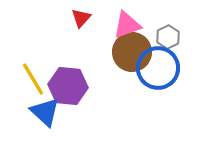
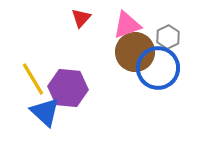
brown circle: moved 3 px right
purple hexagon: moved 2 px down
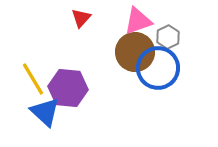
pink triangle: moved 11 px right, 4 px up
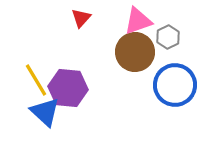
blue circle: moved 17 px right, 17 px down
yellow line: moved 3 px right, 1 px down
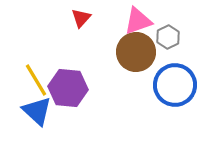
brown circle: moved 1 px right
blue triangle: moved 8 px left, 1 px up
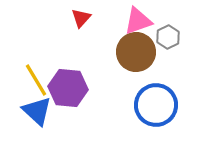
blue circle: moved 19 px left, 20 px down
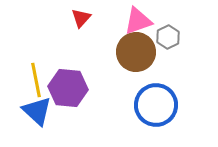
yellow line: rotated 20 degrees clockwise
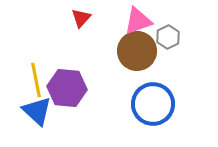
brown circle: moved 1 px right, 1 px up
purple hexagon: moved 1 px left
blue circle: moved 3 px left, 1 px up
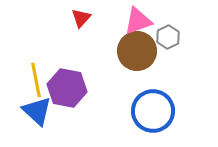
purple hexagon: rotated 6 degrees clockwise
blue circle: moved 7 px down
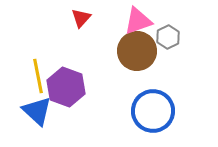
yellow line: moved 2 px right, 4 px up
purple hexagon: moved 1 px left, 1 px up; rotated 9 degrees clockwise
